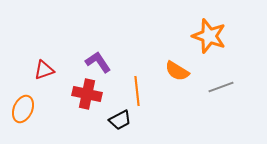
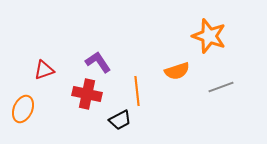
orange semicircle: rotated 50 degrees counterclockwise
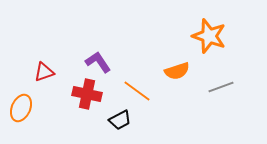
red triangle: moved 2 px down
orange line: rotated 48 degrees counterclockwise
orange ellipse: moved 2 px left, 1 px up
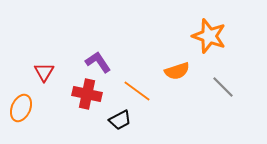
red triangle: rotated 40 degrees counterclockwise
gray line: moved 2 px right; rotated 65 degrees clockwise
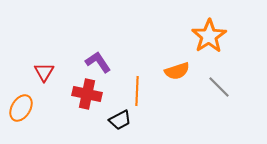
orange star: rotated 20 degrees clockwise
gray line: moved 4 px left
orange line: rotated 56 degrees clockwise
orange ellipse: rotated 8 degrees clockwise
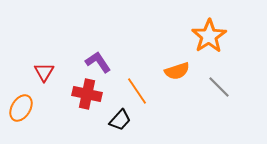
orange line: rotated 36 degrees counterclockwise
black trapezoid: rotated 20 degrees counterclockwise
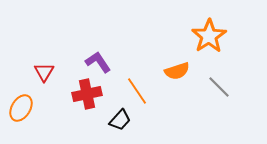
red cross: rotated 24 degrees counterclockwise
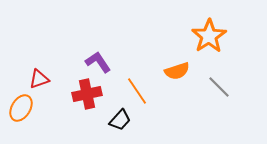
red triangle: moved 5 px left, 7 px down; rotated 40 degrees clockwise
